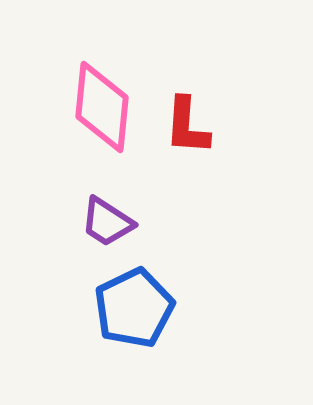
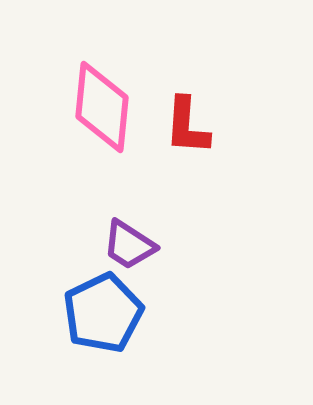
purple trapezoid: moved 22 px right, 23 px down
blue pentagon: moved 31 px left, 5 px down
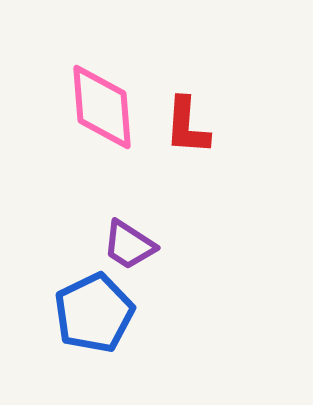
pink diamond: rotated 10 degrees counterclockwise
blue pentagon: moved 9 px left
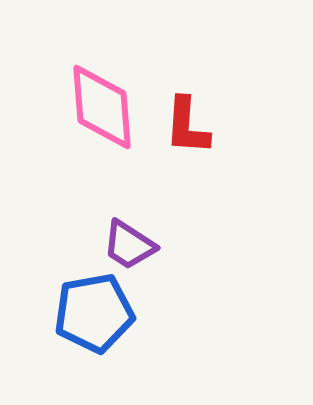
blue pentagon: rotated 16 degrees clockwise
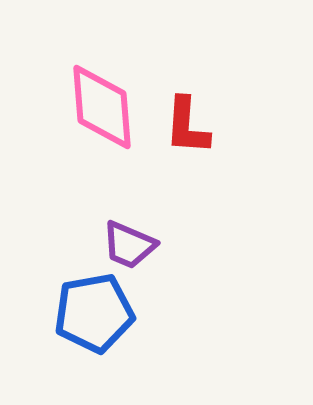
purple trapezoid: rotated 10 degrees counterclockwise
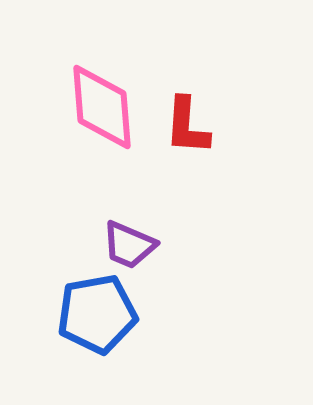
blue pentagon: moved 3 px right, 1 px down
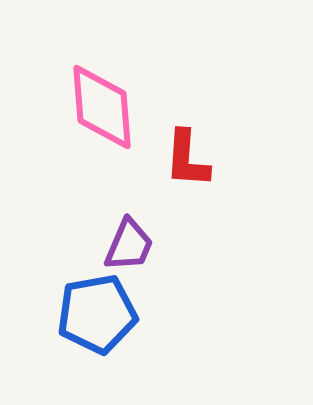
red L-shape: moved 33 px down
purple trapezoid: rotated 90 degrees counterclockwise
